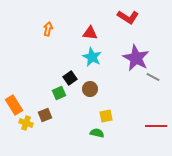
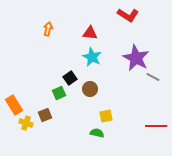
red L-shape: moved 2 px up
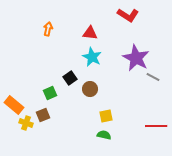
green square: moved 9 px left
orange rectangle: rotated 18 degrees counterclockwise
brown square: moved 2 px left
green semicircle: moved 7 px right, 2 px down
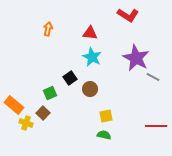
brown square: moved 2 px up; rotated 24 degrees counterclockwise
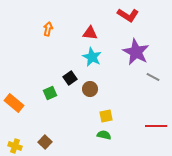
purple star: moved 6 px up
orange rectangle: moved 2 px up
brown square: moved 2 px right, 29 px down
yellow cross: moved 11 px left, 23 px down
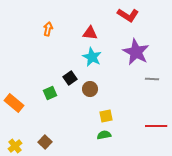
gray line: moved 1 px left, 2 px down; rotated 24 degrees counterclockwise
green semicircle: rotated 24 degrees counterclockwise
yellow cross: rotated 32 degrees clockwise
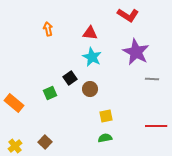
orange arrow: rotated 24 degrees counterclockwise
green semicircle: moved 1 px right, 3 px down
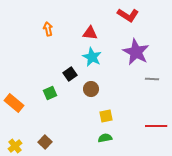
black square: moved 4 px up
brown circle: moved 1 px right
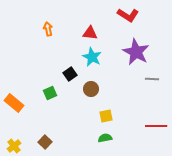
yellow cross: moved 1 px left
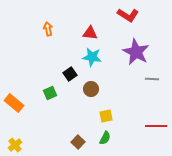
cyan star: rotated 18 degrees counterclockwise
green semicircle: rotated 128 degrees clockwise
brown square: moved 33 px right
yellow cross: moved 1 px right, 1 px up
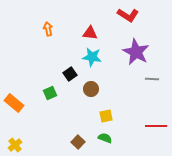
green semicircle: rotated 96 degrees counterclockwise
